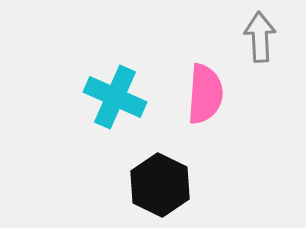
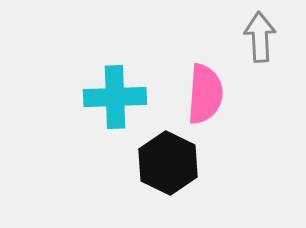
cyan cross: rotated 26 degrees counterclockwise
black hexagon: moved 8 px right, 22 px up
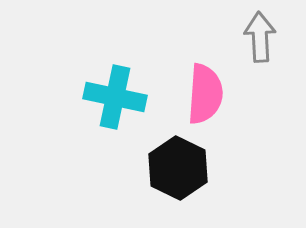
cyan cross: rotated 14 degrees clockwise
black hexagon: moved 10 px right, 5 px down
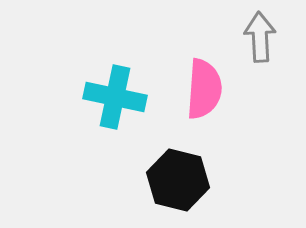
pink semicircle: moved 1 px left, 5 px up
black hexagon: moved 12 px down; rotated 12 degrees counterclockwise
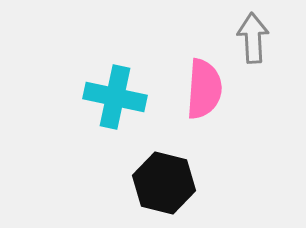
gray arrow: moved 7 px left, 1 px down
black hexagon: moved 14 px left, 3 px down
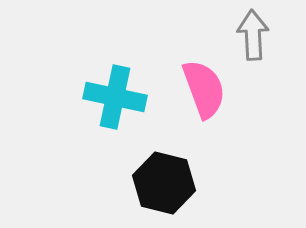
gray arrow: moved 3 px up
pink semicircle: rotated 24 degrees counterclockwise
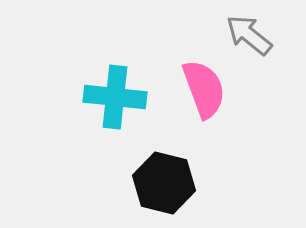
gray arrow: moved 4 px left; rotated 48 degrees counterclockwise
cyan cross: rotated 6 degrees counterclockwise
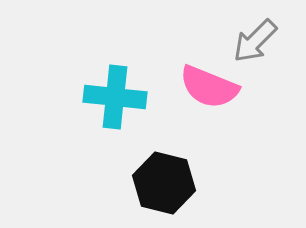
gray arrow: moved 6 px right, 6 px down; rotated 84 degrees counterclockwise
pink semicircle: moved 5 px right, 2 px up; rotated 132 degrees clockwise
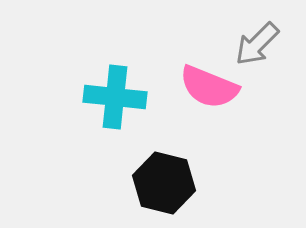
gray arrow: moved 2 px right, 3 px down
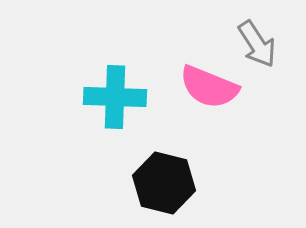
gray arrow: rotated 78 degrees counterclockwise
cyan cross: rotated 4 degrees counterclockwise
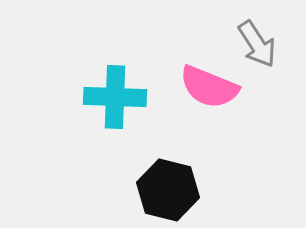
black hexagon: moved 4 px right, 7 px down
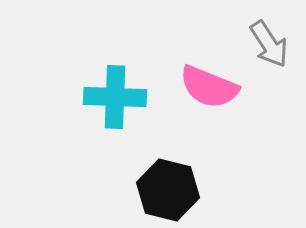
gray arrow: moved 12 px right
